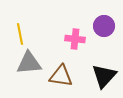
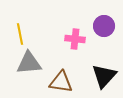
brown triangle: moved 6 px down
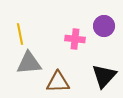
brown triangle: moved 3 px left; rotated 10 degrees counterclockwise
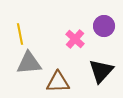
pink cross: rotated 36 degrees clockwise
black triangle: moved 3 px left, 5 px up
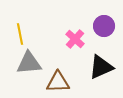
black triangle: moved 4 px up; rotated 24 degrees clockwise
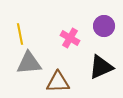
pink cross: moved 5 px left, 1 px up; rotated 12 degrees counterclockwise
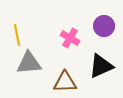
yellow line: moved 3 px left, 1 px down
black triangle: moved 1 px up
brown triangle: moved 7 px right
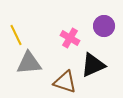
yellow line: moved 1 px left; rotated 15 degrees counterclockwise
black triangle: moved 8 px left, 1 px up
brown triangle: rotated 20 degrees clockwise
